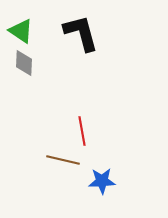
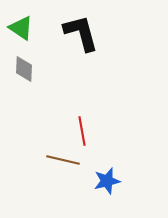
green triangle: moved 3 px up
gray diamond: moved 6 px down
blue star: moved 5 px right; rotated 12 degrees counterclockwise
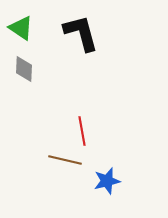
brown line: moved 2 px right
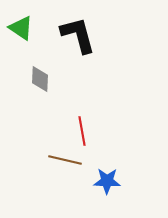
black L-shape: moved 3 px left, 2 px down
gray diamond: moved 16 px right, 10 px down
blue star: rotated 16 degrees clockwise
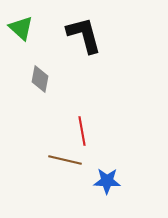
green triangle: rotated 8 degrees clockwise
black L-shape: moved 6 px right
gray diamond: rotated 8 degrees clockwise
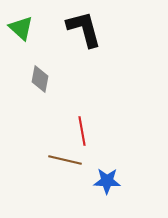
black L-shape: moved 6 px up
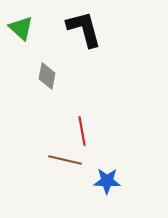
gray diamond: moved 7 px right, 3 px up
